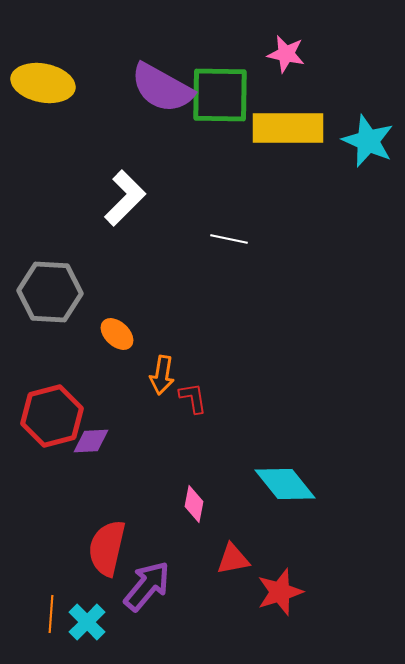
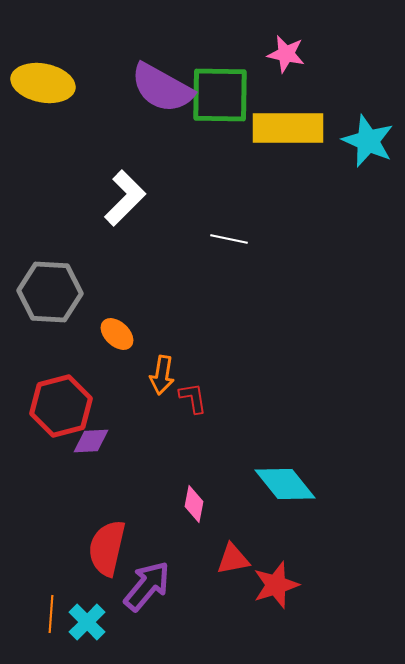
red hexagon: moved 9 px right, 10 px up
red star: moved 4 px left, 7 px up
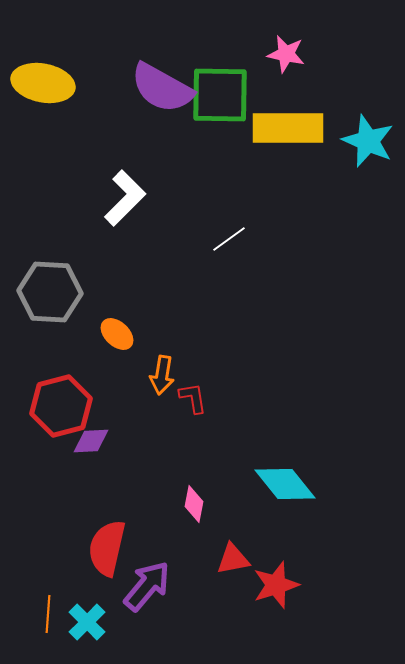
white line: rotated 48 degrees counterclockwise
orange line: moved 3 px left
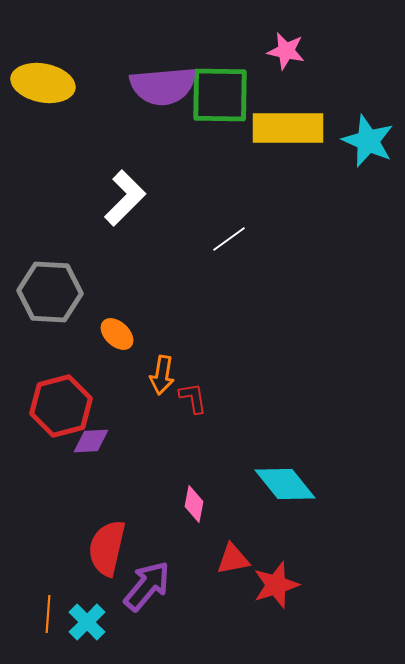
pink star: moved 3 px up
purple semicircle: moved 1 px right, 2 px up; rotated 34 degrees counterclockwise
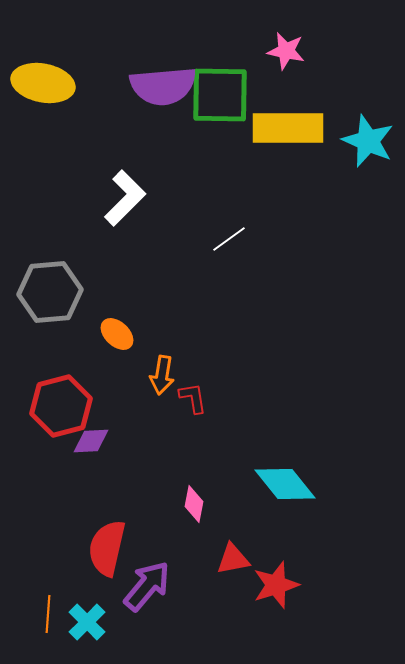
gray hexagon: rotated 8 degrees counterclockwise
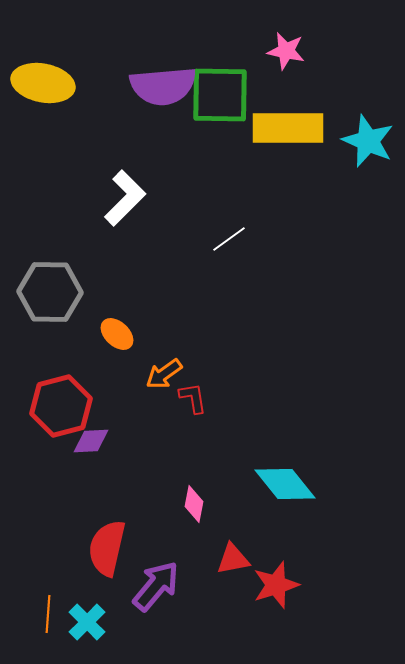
gray hexagon: rotated 6 degrees clockwise
orange arrow: moved 2 px right, 1 px up; rotated 45 degrees clockwise
purple arrow: moved 9 px right
